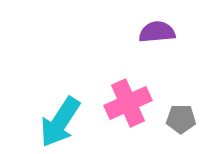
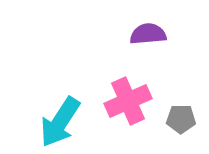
purple semicircle: moved 9 px left, 2 px down
pink cross: moved 2 px up
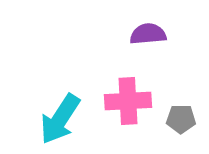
pink cross: rotated 21 degrees clockwise
cyan arrow: moved 3 px up
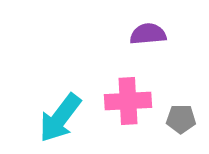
cyan arrow: moved 1 px up; rotated 4 degrees clockwise
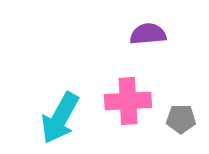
cyan arrow: rotated 8 degrees counterclockwise
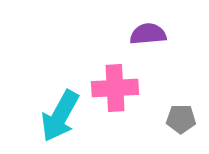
pink cross: moved 13 px left, 13 px up
cyan arrow: moved 2 px up
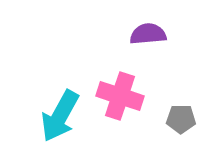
pink cross: moved 5 px right, 8 px down; rotated 21 degrees clockwise
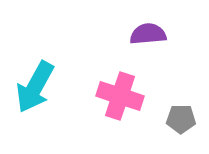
cyan arrow: moved 25 px left, 29 px up
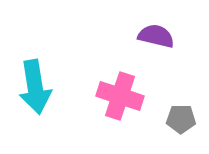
purple semicircle: moved 8 px right, 2 px down; rotated 18 degrees clockwise
cyan arrow: rotated 38 degrees counterclockwise
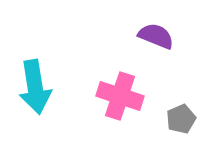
purple semicircle: rotated 9 degrees clockwise
gray pentagon: rotated 24 degrees counterclockwise
